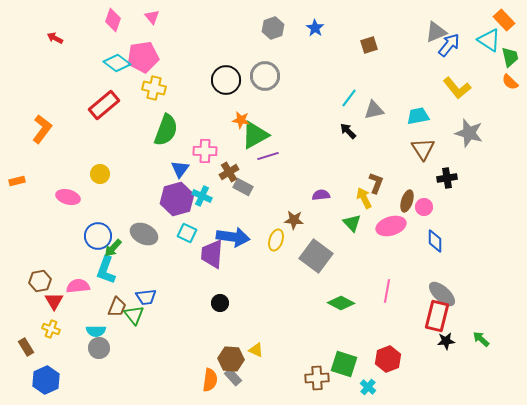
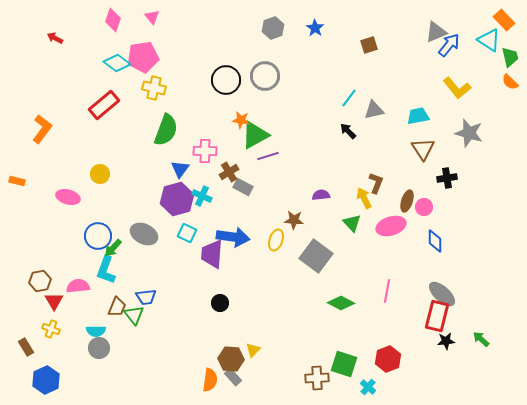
orange rectangle at (17, 181): rotated 28 degrees clockwise
yellow triangle at (256, 350): moved 3 px left; rotated 49 degrees clockwise
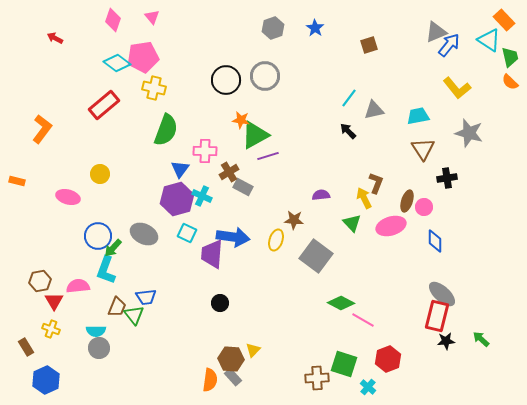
pink line at (387, 291): moved 24 px left, 29 px down; rotated 70 degrees counterclockwise
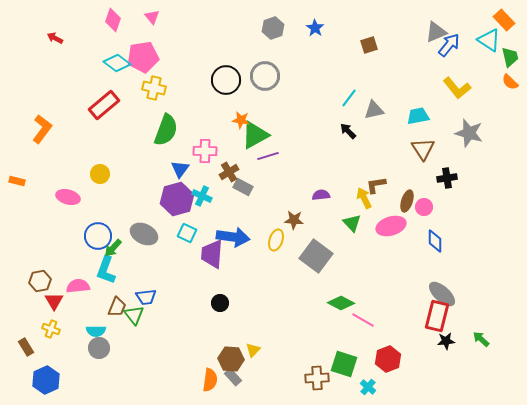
brown L-shape at (376, 183): moved 2 px down; rotated 120 degrees counterclockwise
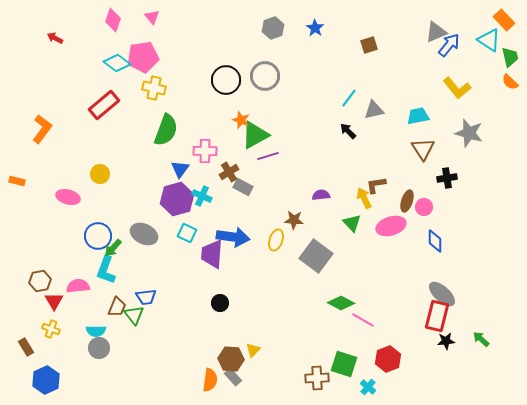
orange star at (241, 120): rotated 12 degrees clockwise
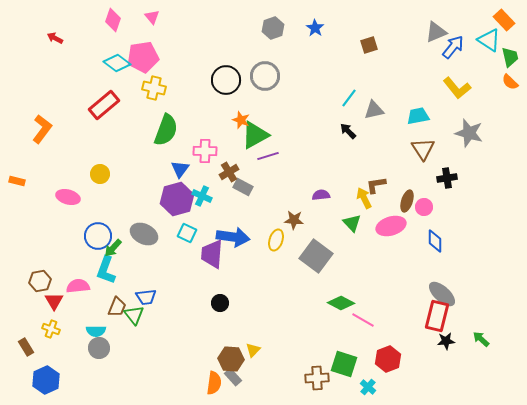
blue arrow at (449, 45): moved 4 px right, 2 px down
orange semicircle at (210, 380): moved 4 px right, 3 px down
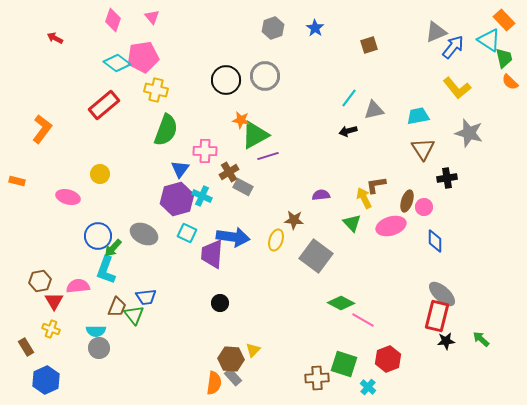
green trapezoid at (510, 57): moved 6 px left, 1 px down
yellow cross at (154, 88): moved 2 px right, 2 px down
orange star at (241, 120): rotated 12 degrees counterclockwise
black arrow at (348, 131): rotated 60 degrees counterclockwise
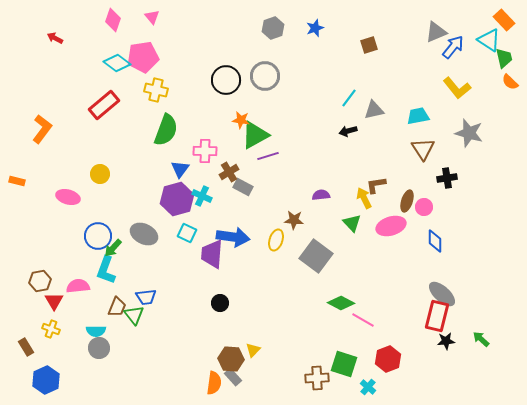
blue star at (315, 28): rotated 18 degrees clockwise
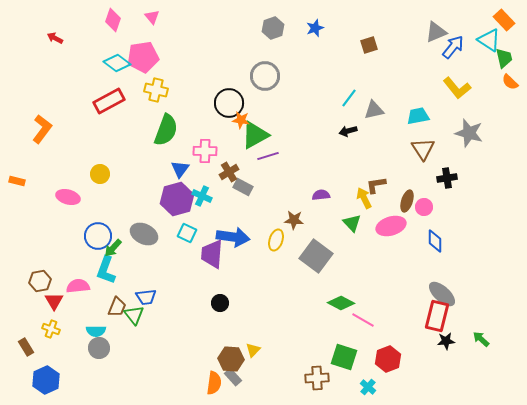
black circle at (226, 80): moved 3 px right, 23 px down
red rectangle at (104, 105): moved 5 px right, 4 px up; rotated 12 degrees clockwise
green square at (344, 364): moved 7 px up
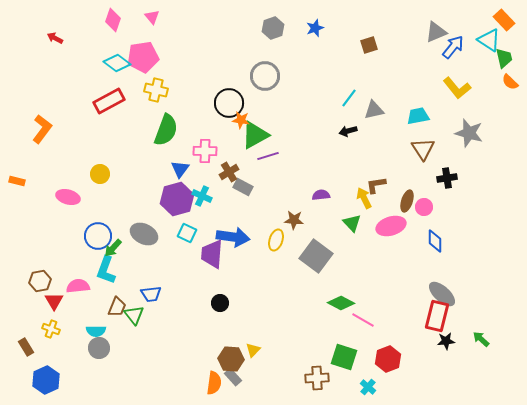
blue trapezoid at (146, 297): moved 5 px right, 3 px up
